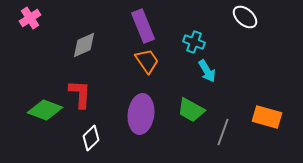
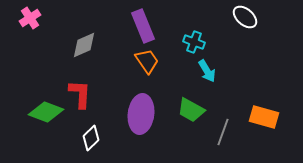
green diamond: moved 1 px right, 2 px down
orange rectangle: moved 3 px left
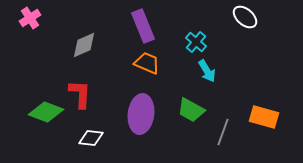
cyan cross: moved 2 px right; rotated 20 degrees clockwise
orange trapezoid: moved 2 px down; rotated 32 degrees counterclockwise
white diamond: rotated 50 degrees clockwise
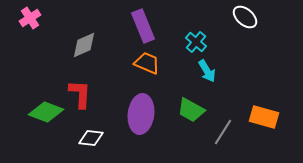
gray line: rotated 12 degrees clockwise
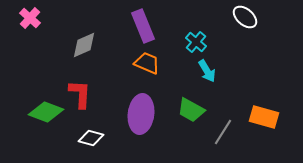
pink cross: rotated 15 degrees counterclockwise
white diamond: rotated 10 degrees clockwise
